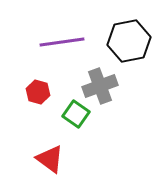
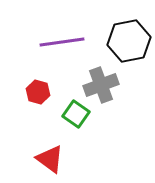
gray cross: moved 1 px right, 1 px up
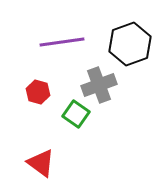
black hexagon: moved 1 px right, 3 px down; rotated 9 degrees counterclockwise
gray cross: moved 2 px left
red triangle: moved 9 px left, 4 px down
